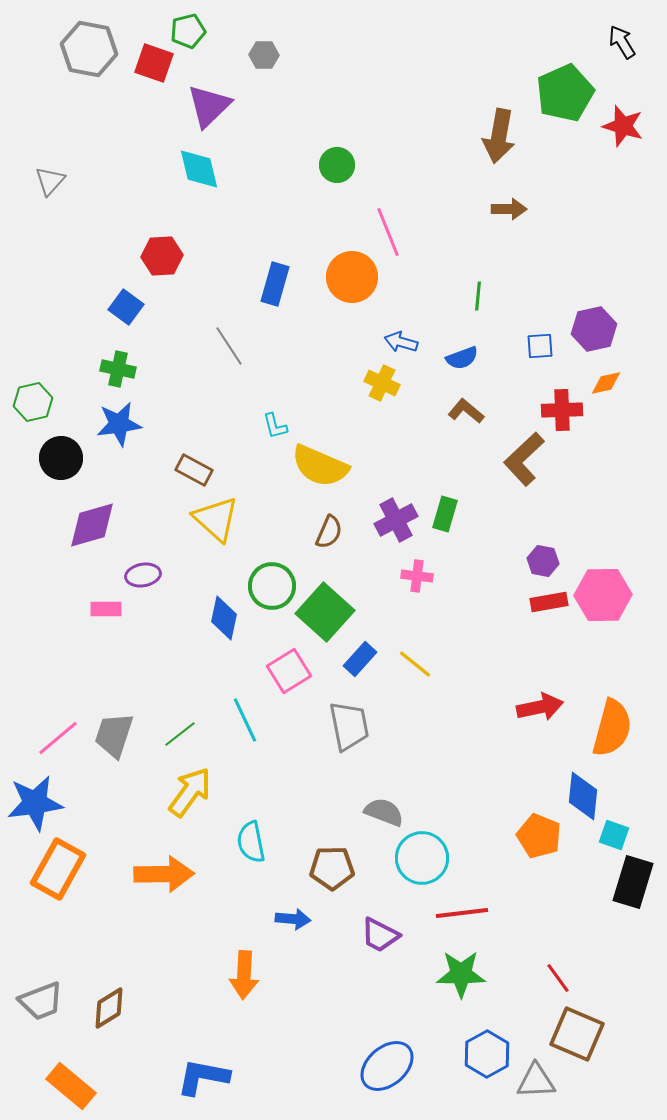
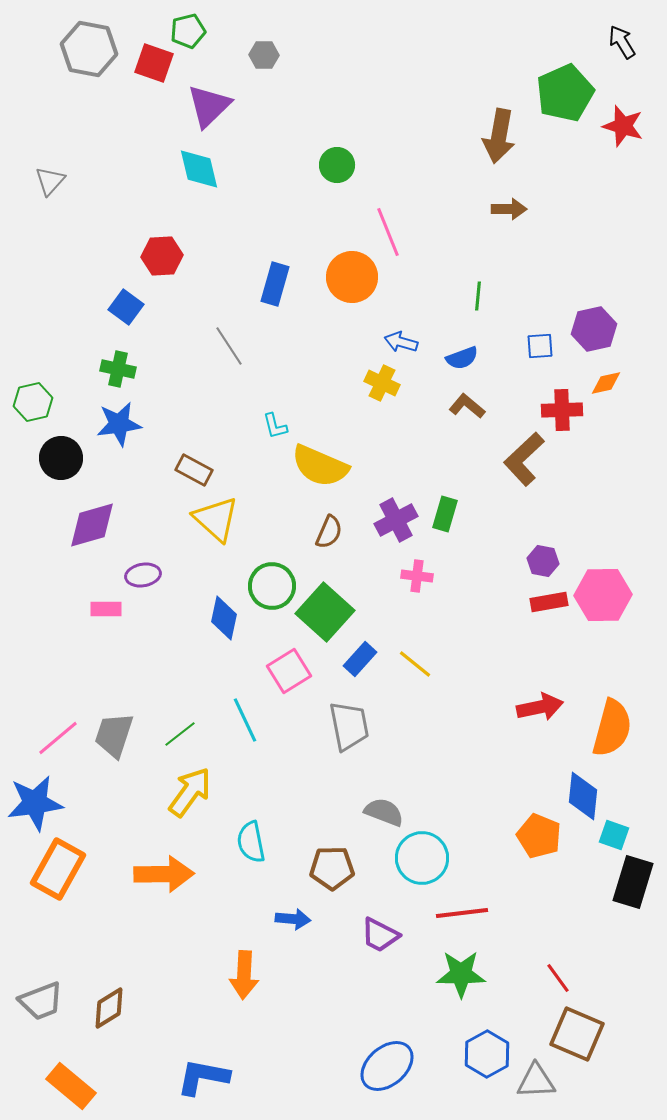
brown L-shape at (466, 411): moved 1 px right, 5 px up
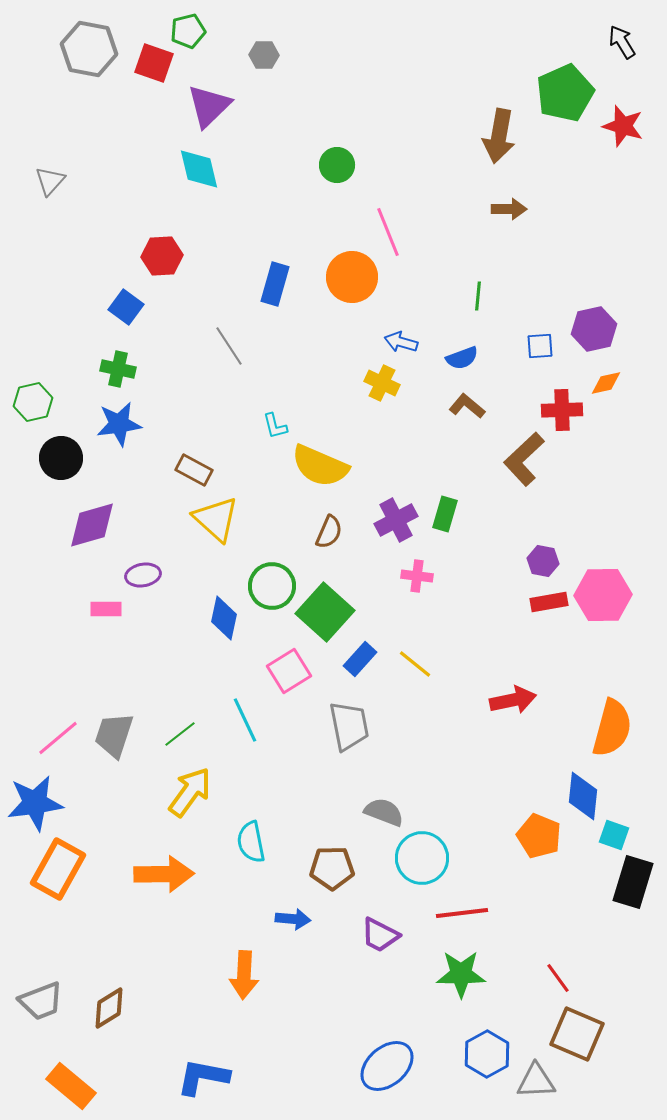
red arrow at (540, 707): moved 27 px left, 7 px up
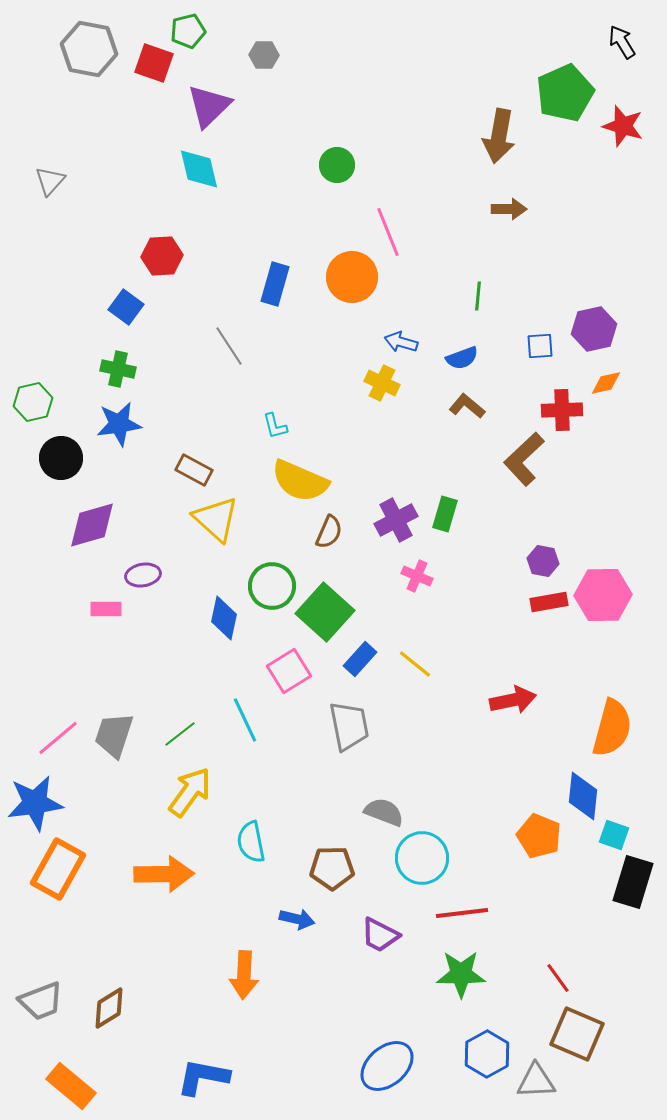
yellow semicircle at (320, 466): moved 20 px left, 15 px down
pink cross at (417, 576): rotated 16 degrees clockwise
blue arrow at (293, 919): moved 4 px right; rotated 8 degrees clockwise
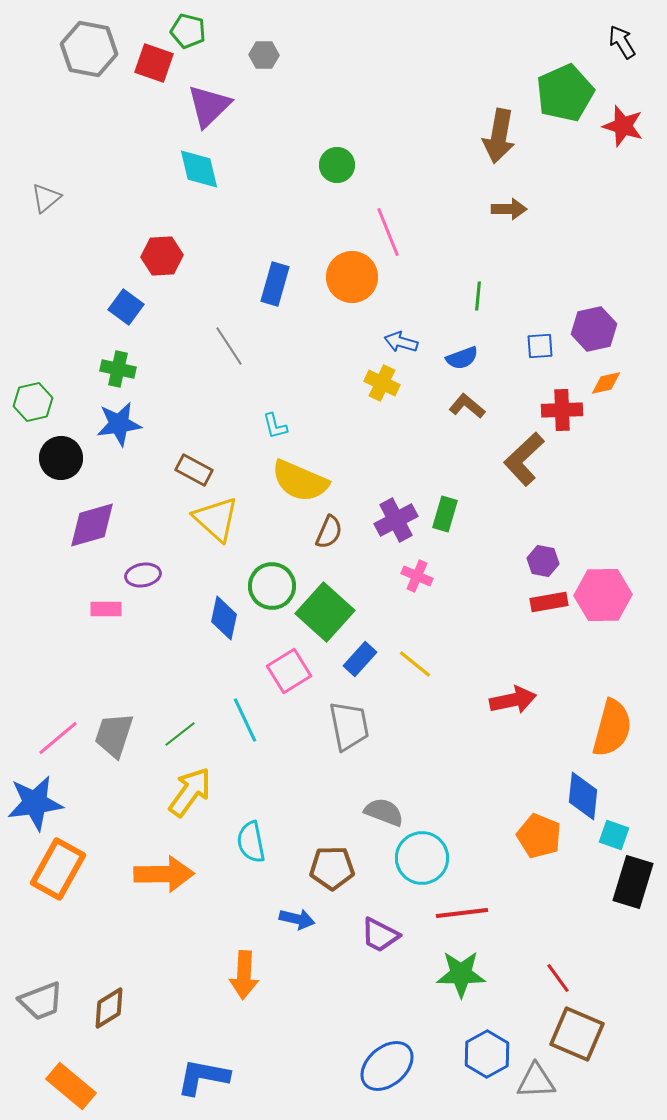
green pentagon at (188, 31): rotated 28 degrees clockwise
gray triangle at (50, 181): moved 4 px left, 17 px down; rotated 8 degrees clockwise
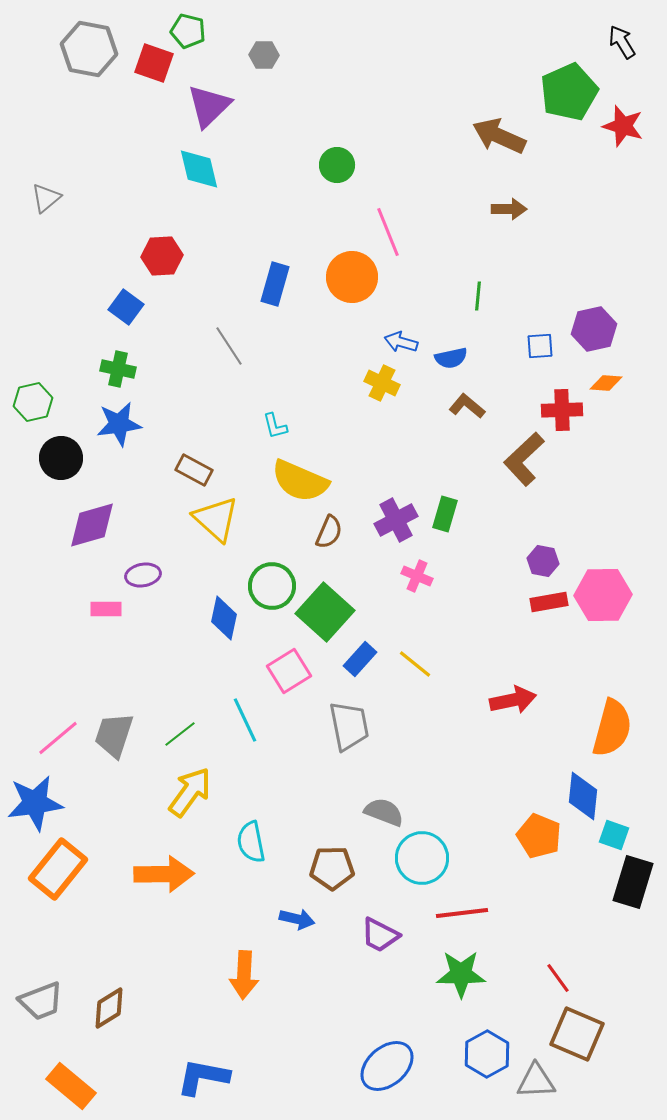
green pentagon at (565, 93): moved 4 px right, 1 px up
brown arrow at (499, 136): rotated 104 degrees clockwise
blue semicircle at (462, 358): moved 11 px left; rotated 8 degrees clockwise
orange diamond at (606, 383): rotated 16 degrees clockwise
orange rectangle at (58, 869): rotated 10 degrees clockwise
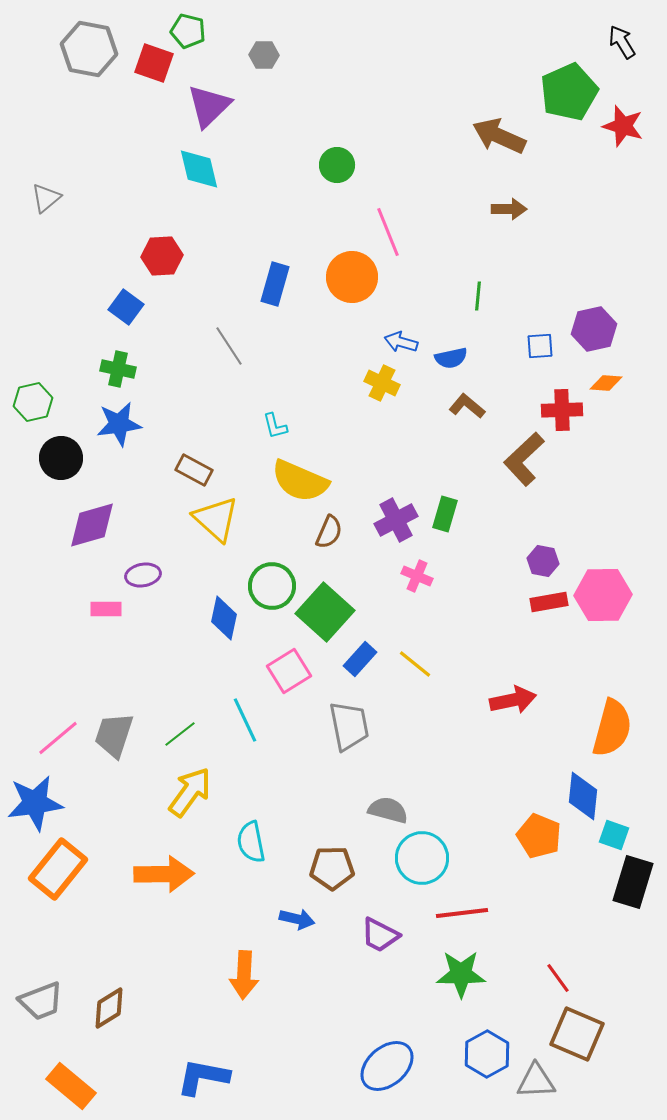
gray semicircle at (384, 812): moved 4 px right, 2 px up; rotated 6 degrees counterclockwise
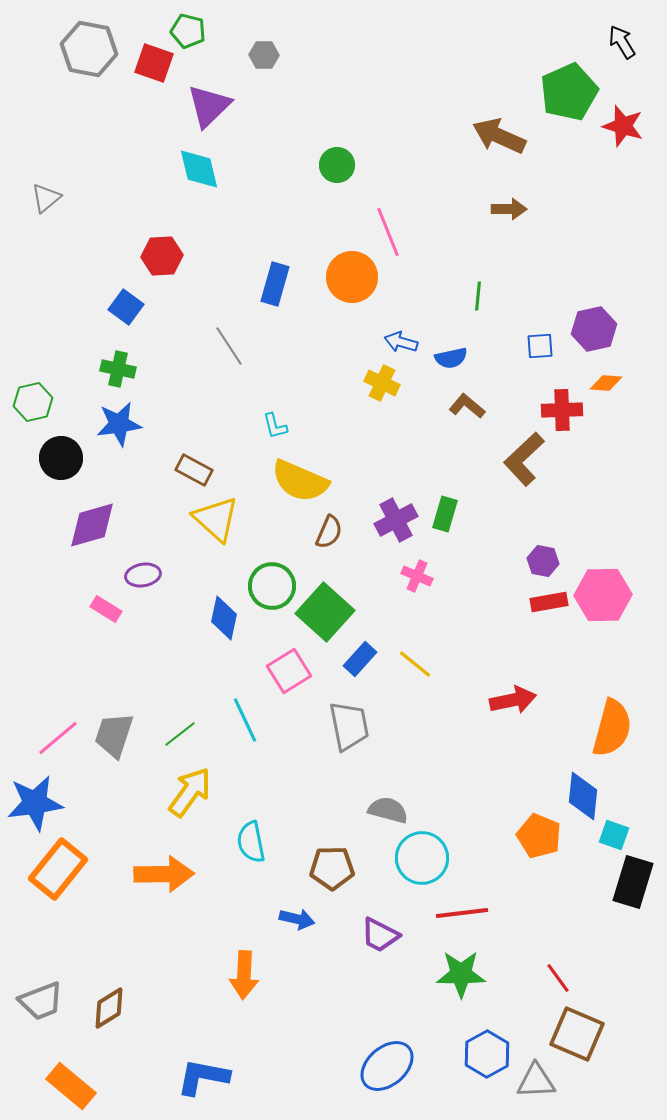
pink rectangle at (106, 609): rotated 32 degrees clockwise
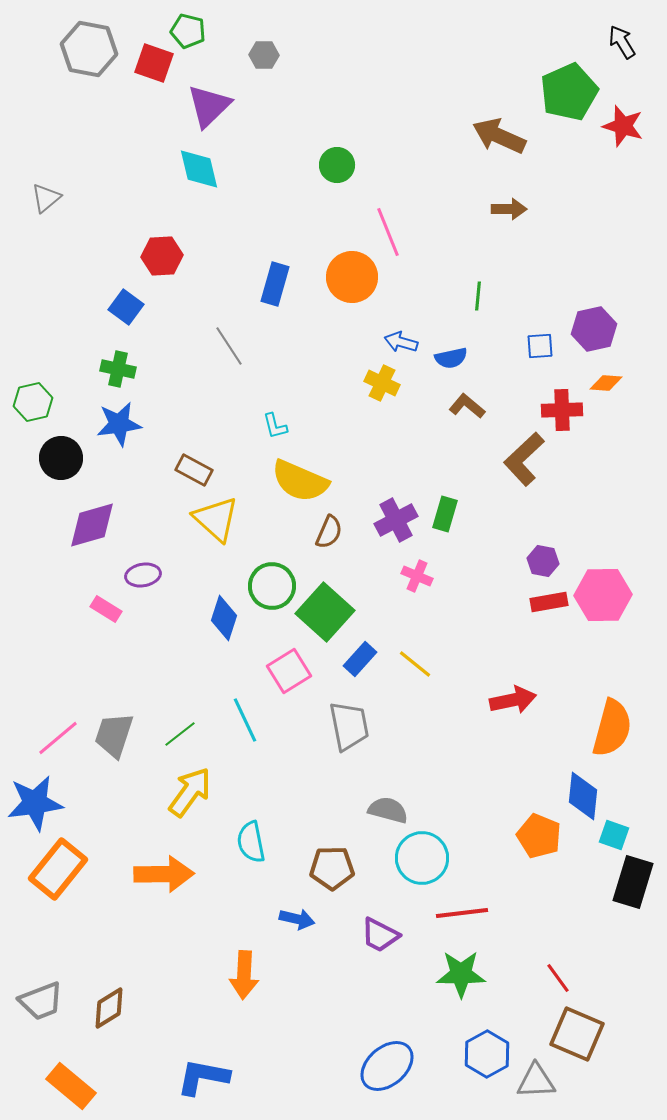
blue diamond at (224, 618): rotated 6 degrees clockwise
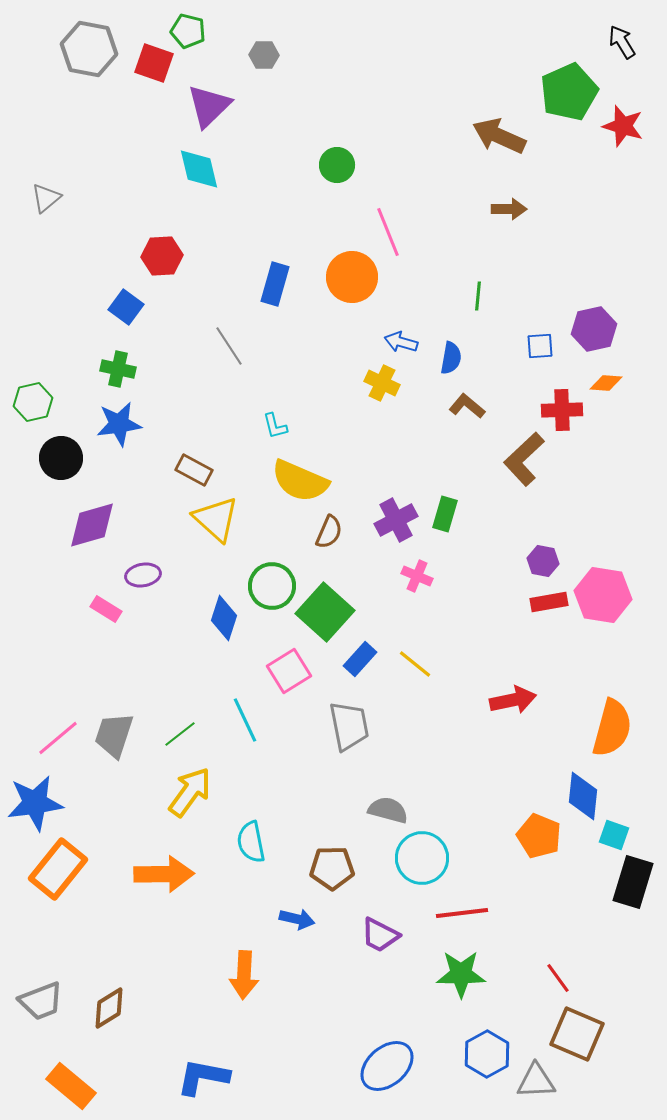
blue semicircle at (451, 358): rotated 68 degrees counterclockwise
pink hexagon at (603, 595): rotated 10 degrees clockwise
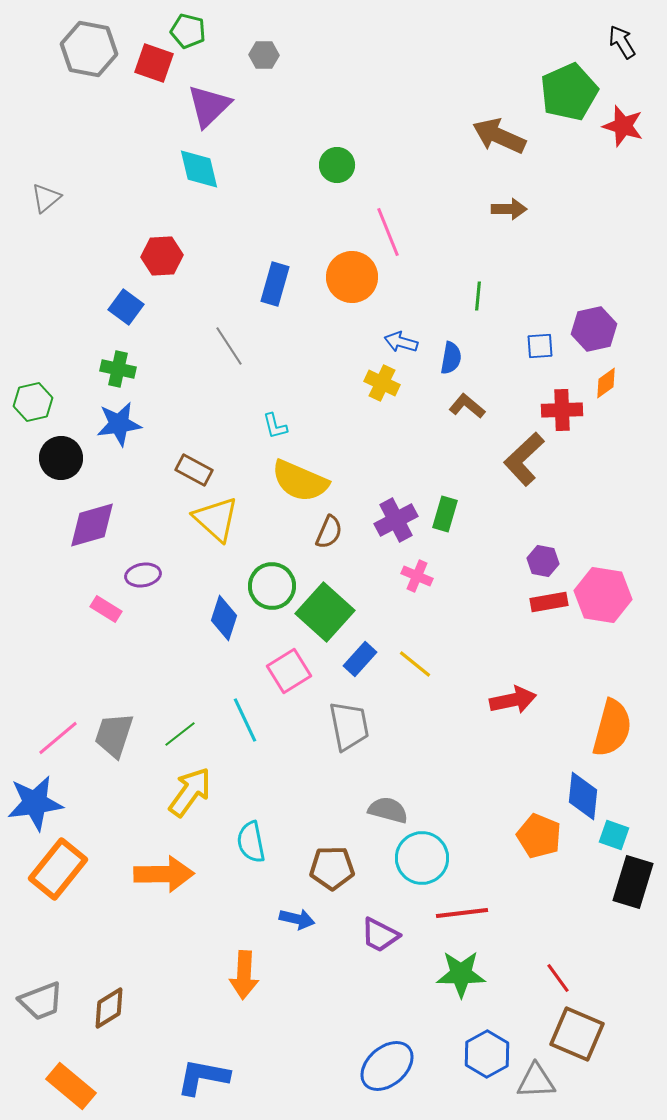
orange diamond at (606, 383): rotated 40 degrees counterclockwise
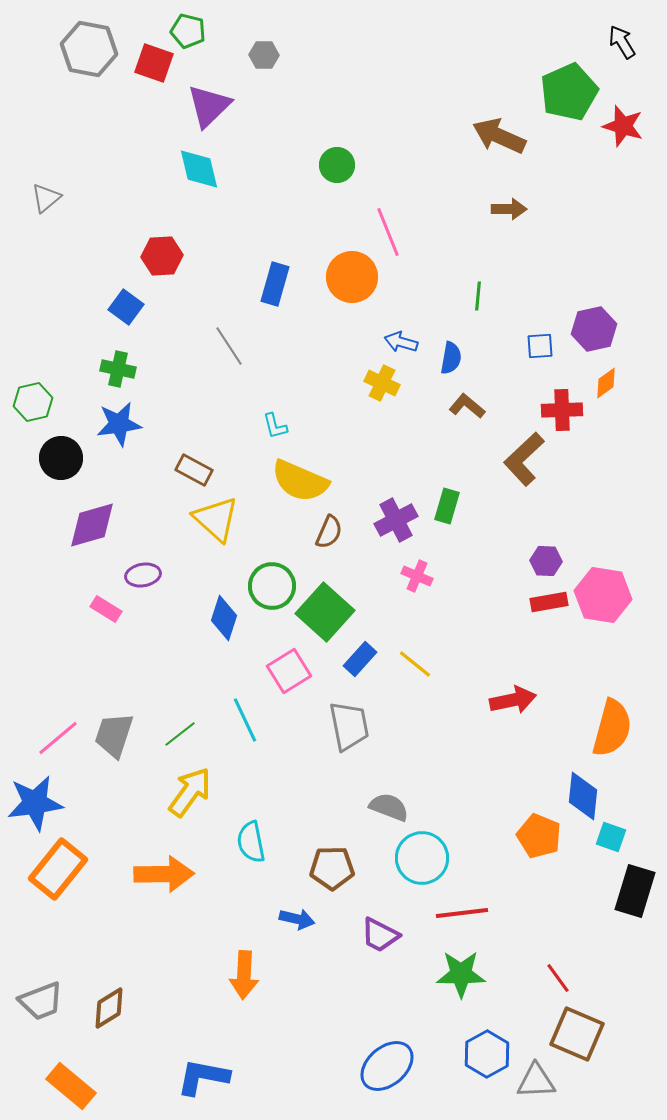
green rectangle at (445, 514): moved 2 px right, 8 px up
purple hexagon at (543, 561): moved 3 px right; rotated 8 degrees counterclockwise
gray semicircle at (388, 810): moved 1 px right, 3 px up; rotated 6 degrees clockwise
cyan square at (614, 835): moved 3 px left, 2 px down
black rectangle at (633, 882): moved 2 px right, 9 px down
